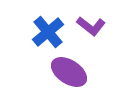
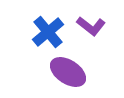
purple ellipse: moved 1 px left
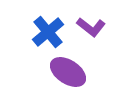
purple L-shape: moved 1 px down
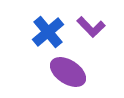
purple L-shape: rotated 8 degrees clockwise
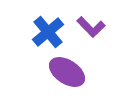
purple ellipse: moved 1 px left
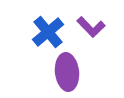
purple ellipse: rotated 51 degrees clockwise
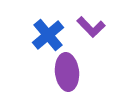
blue cross: moved 3 px down
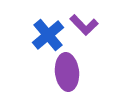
purple L-shape: moved 7 px left, 2 px up
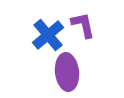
purple L-shape: moved 1 px left; rotated 148 degrees counterclockwise
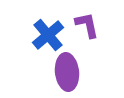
purple L-shape: moved 4 px right
